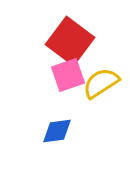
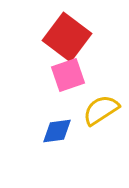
red square: moved 3 px left, 4 px up
yellow semicircle: moved 27 px down
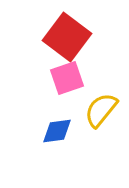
pink square: moved 1 px left, 3 px down
yellow semicircle: rotated 18 degrees counterclockwise
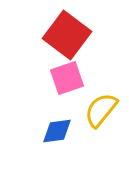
red square: moved 2 px up
